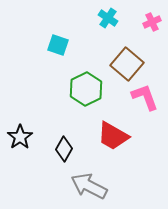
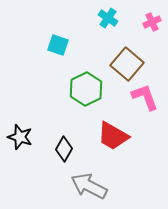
black star: rotated 20 degrees counterclockwise
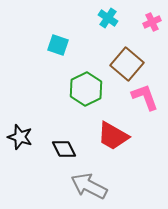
black diamond: rotated 55 degrees counterclockwise
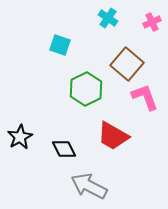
cyan square: moved 2 px right
black star: rotated 25 degrees clockwise
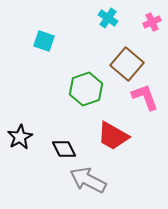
cyan square: moved 16 px left, 4 px up
green hexagon: rotated 8 degrees clockwise
gray arrow: moved 1 px left, 6 px up
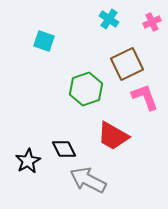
cyan cross: moved 1 px right, 1 px down
brown square: rotated 24 degrees clockwise
black star: moved 8 px right, 24 px down
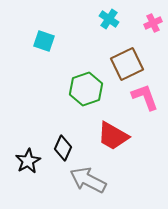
pink cross: moved 1 px right, 1 px down
black diamond: moved 1 px left, 1 px up; rotated 50 degrees clockwise
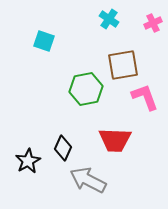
brown square: moved 4 px left, 1 px down; rotated 16 degrees clockwise
green hexagon: rotated 8 degrees clockwise
red trapezoid: moved 2 px right, 4 px down; rotated 28 degrees counterclockwise
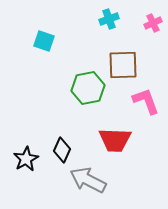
cyan cross: rotated 36 degrees clockwise
brown square: rotated 8 degrees clockwise
green hexagon: moved 2 px right, 1 px up
pink L-shape: moved 1 px right, 4 px down
black diamond: moved 1 px left, 2 px down
black star: moved 2 px left, 2 px up
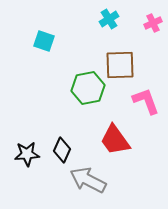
cyan cross: rotated 12 degrees counterclockwise
brown square: moved 3 px left
red trapezoid: rotated 52 degrees clockwise
black star: moved 1 px right, 5 px up; rotated 25 degrees clockwise
